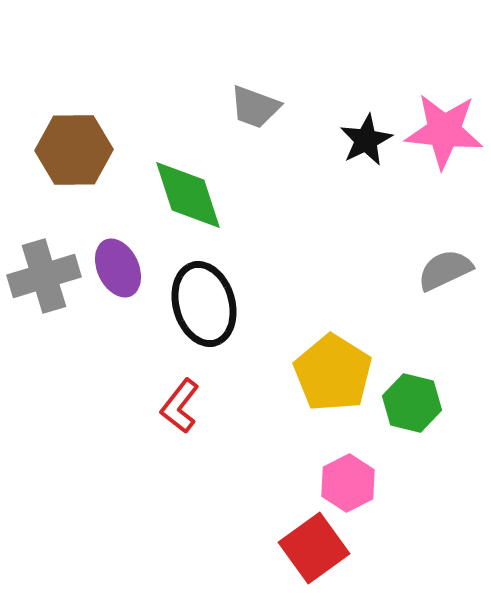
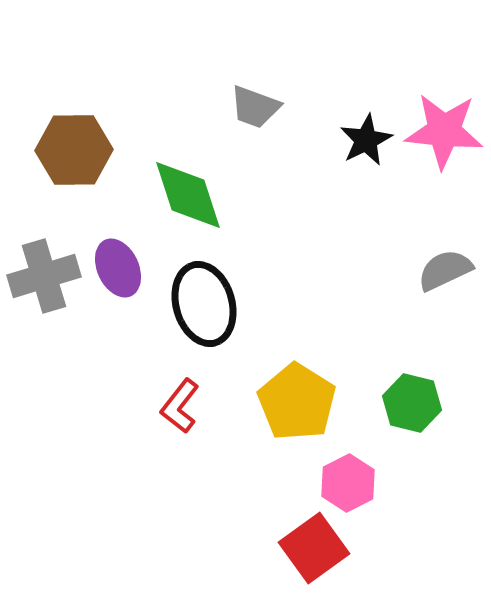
yellow pentagon: moved 36 px left, 29 px down
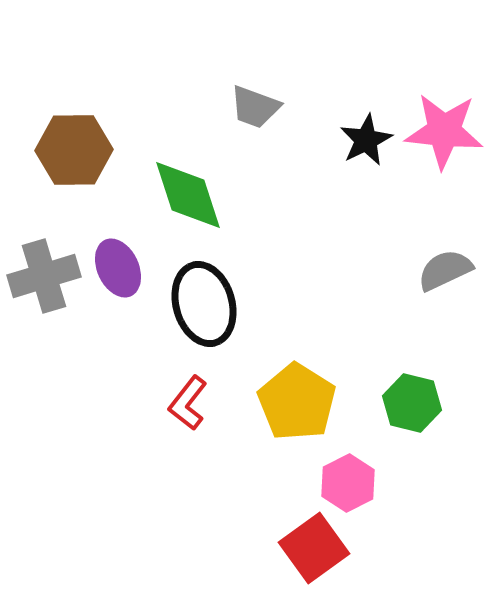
red L-shape: moved 8 px right, 3 px up
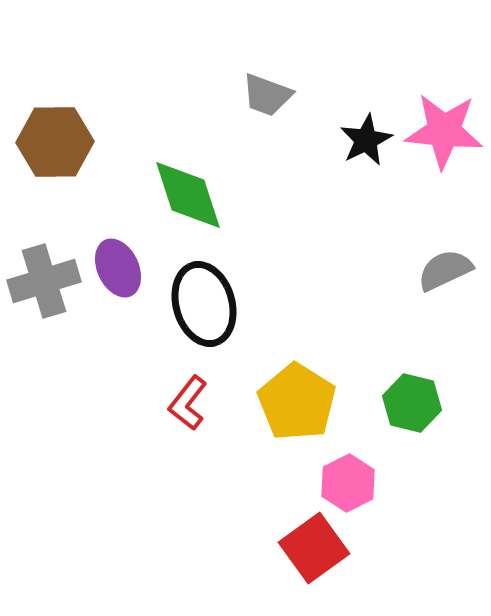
gray trapezoid: moved 12 px right, 12 px up
brown hexagon: moved 19 px left, 8 px up
gray cross: moved 5 px down
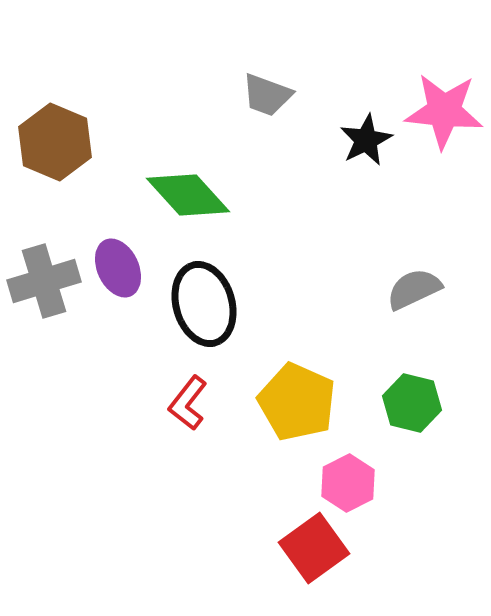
pink star: moved 20 px up
brown hexagon: rotated 24 degrees clockwise
green diamond: rotated 24 degrees counterclockwise
gray semicircle: moved 31 px left, 19 px down
yellow pentagon: rotated 8 degrees counterclockwise
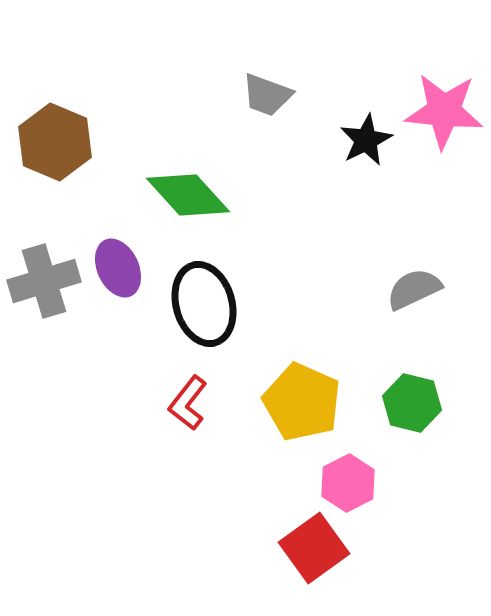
yellow pentagon: moved 5 px right
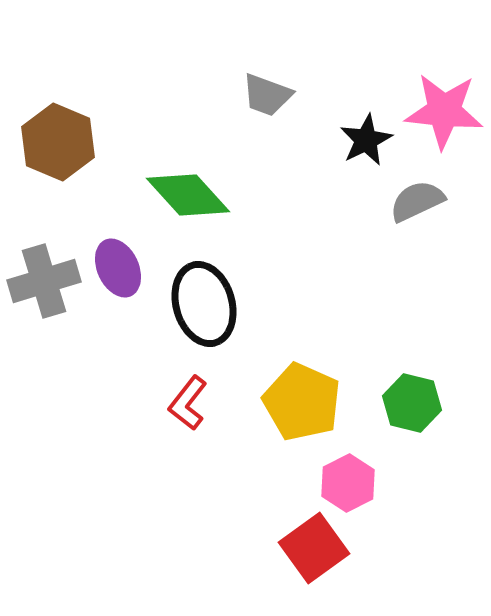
brown hexagon: moved 3 px right
gray semicircle: moved 3 px right, 88 px up
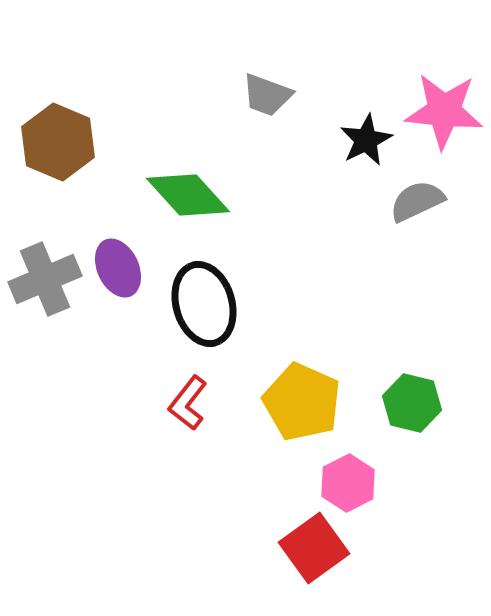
gray cross: moved 1 px right, 2 px up; rotated 6 degrees counterclockwise
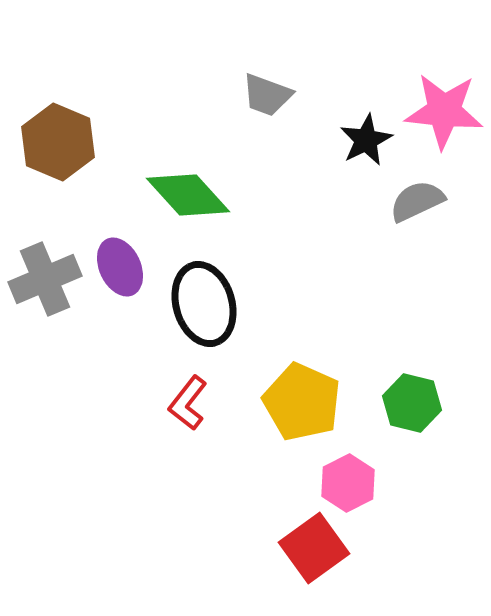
purple ellipse: moved 2 px right, 1 px up
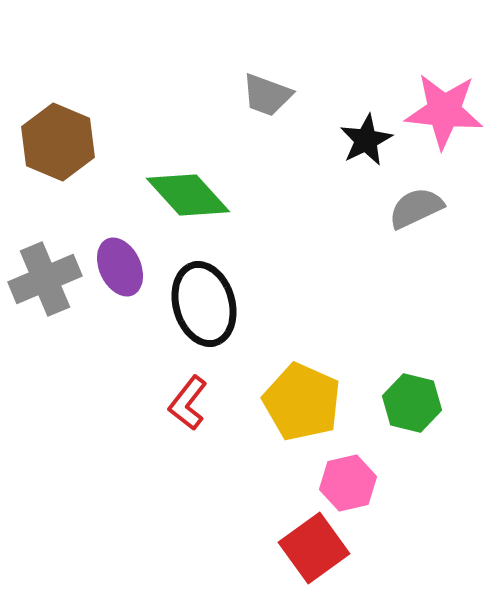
gray semicircle: moved 1 px left, 7 px down
pink hexagon: rotated 14 degrees clockwise
